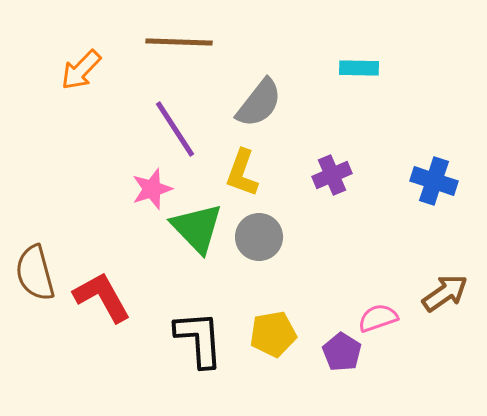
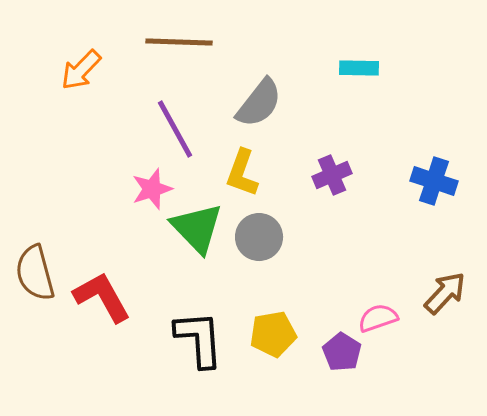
purple line: rotated 4 degrees clockwise
brown arrow: rotated 12 degrees counterclockwise
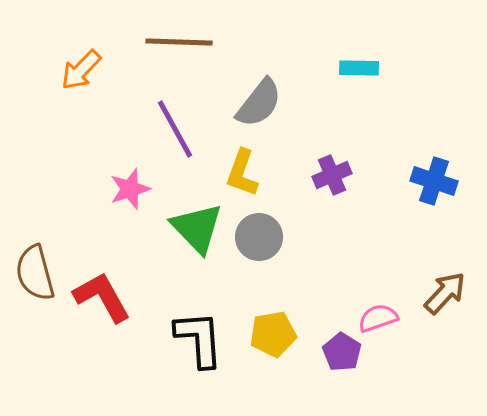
pink star: moved 22 px left
